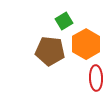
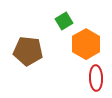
brown pentagon: moved 22 px left
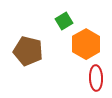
brown pentagon: rotated 8 degrees clockwise
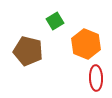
green square: moved 9 px left
orange hexagon: rotated 8 degrees counterclockwise
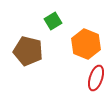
green square: moved 2 px left
red ellipse: rotated 20 degrees clockwise
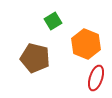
brown pentagon: moved 7 px right, 7 px down
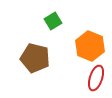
orange hexagon: moved 4 px right, 2 px down
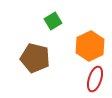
orange hexagon: rotated 12 degrees clockwise
red ellipse: moved 1 px left, 1 px down
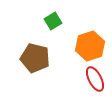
orange hexagon: rotated 8 degrees clockwise
red ellipse: rotated 45 degrees counterclockwise
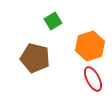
red ellipse: moved 2 px left
